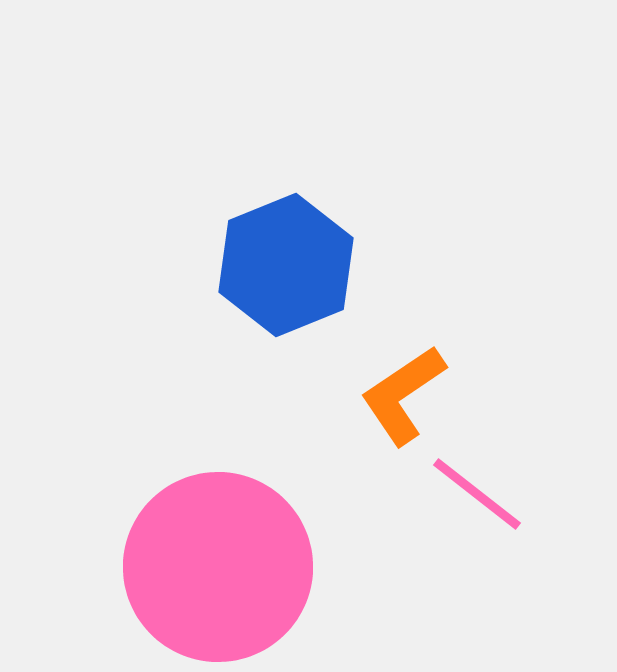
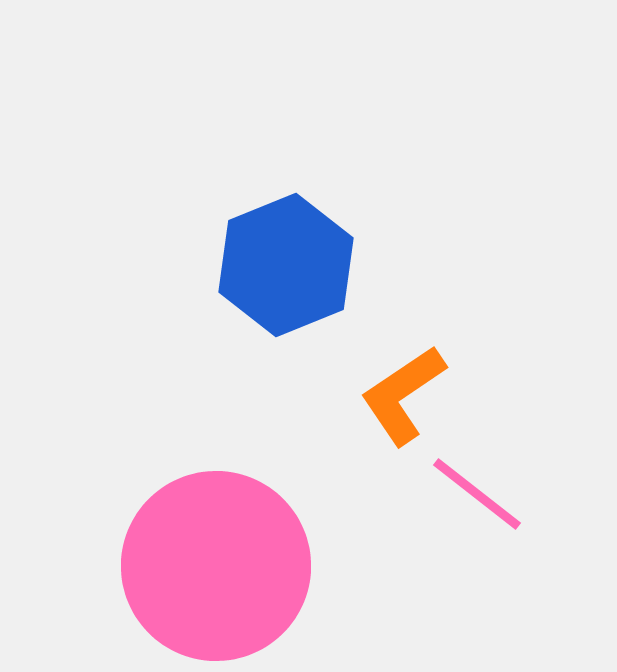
pink circle: moved 2 px left, 1 px up
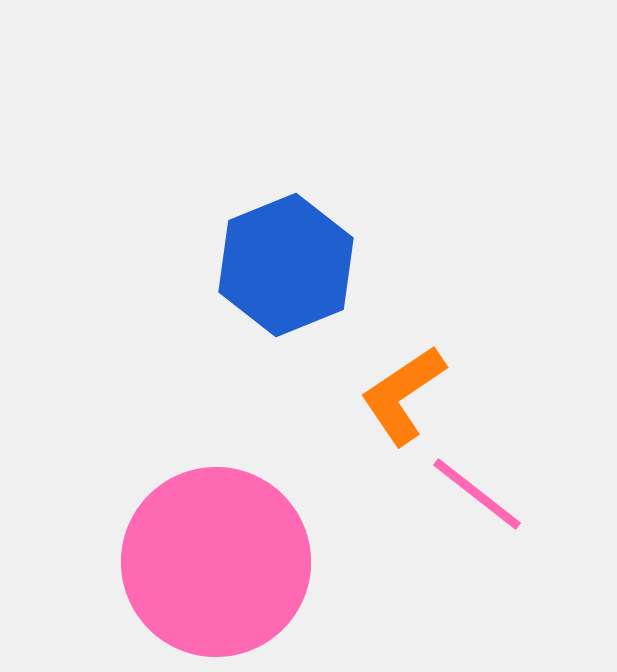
pink circle: moved 4 px up
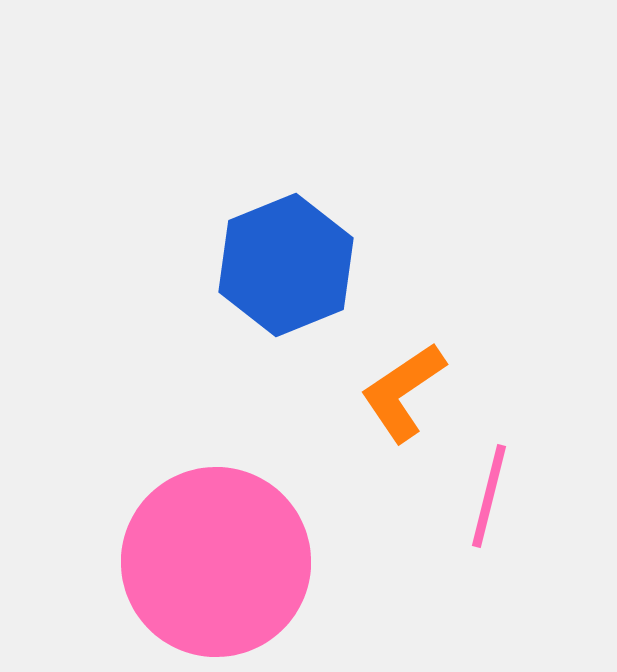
orange L-shape: moved 3 px up
pink line: moved 12 px right, 2 px down; rotated 66 degrees clockwise
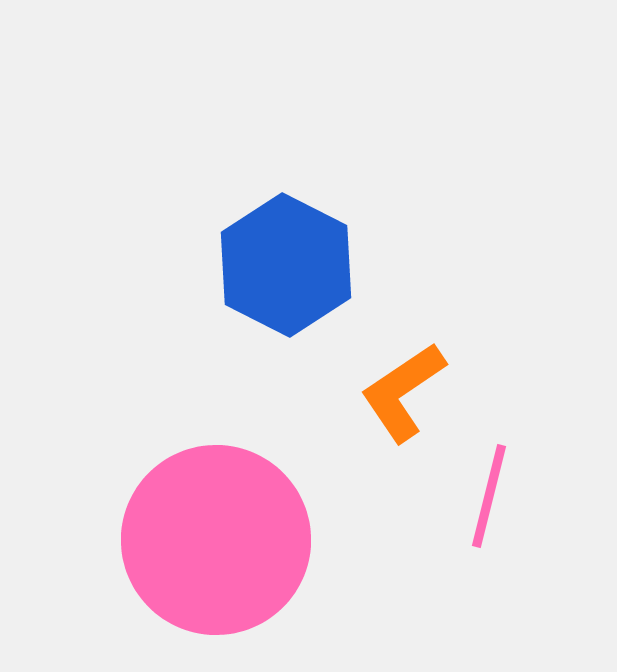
blue hexagon: rotated 11 degrees counterclockwise
pink circle: moved 22 px up
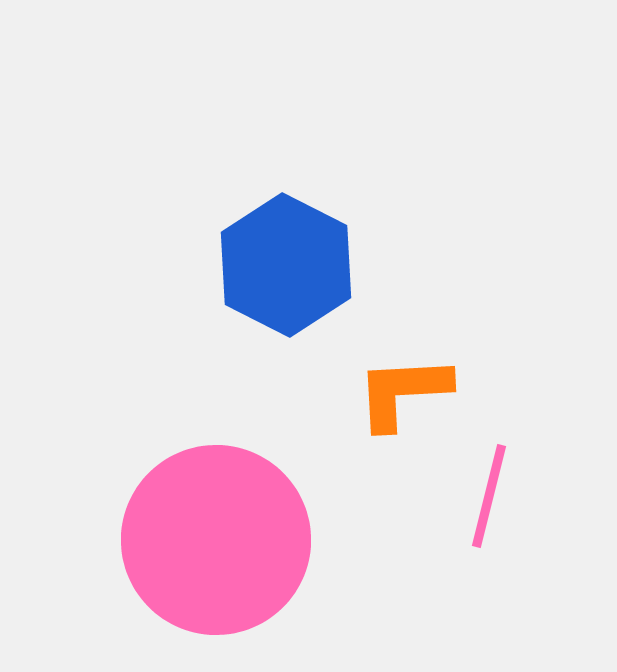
orange L-shape: rotated 31 degrees clockwise
